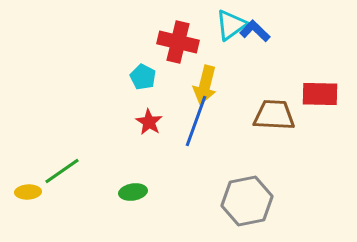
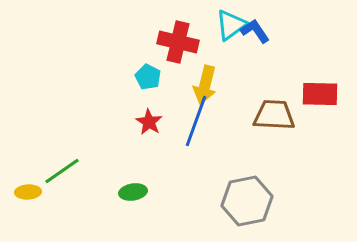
blue L-shape: rotated 12 degrees clockwise
cyan pentagon: moved 5 px right
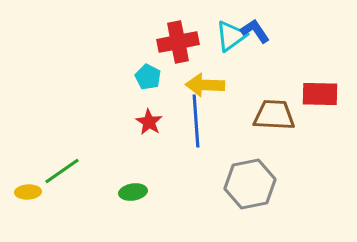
cyan triangle: moved 11 px down
red cross: rotated 24 degrees counterclockwise
yellow arrow: rotated 78 degrees clockwise
blue line: rotated 24 degrees counterclockwise
gray hexagon: moved 3 px right, 17 px up
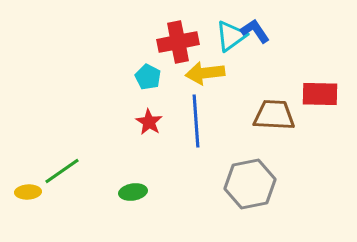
yellow arrow: moved 12 px up; rotated 9 degrees counterclockwise
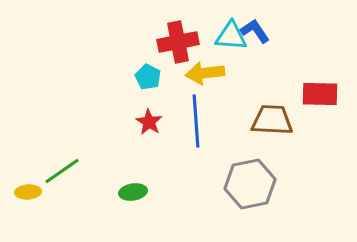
cyan triangle: rotated 40 degrees clockwise
brown trapezoid: moved 2 px left, 5 px down
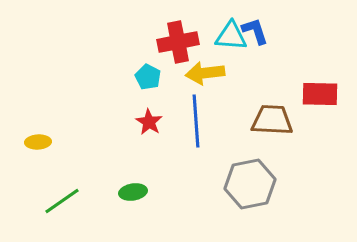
blue L-shape: rotated 16 degrees clockwise
green line: moved 30 px down
yellow ellipse: moved 10 px right, 50 px up
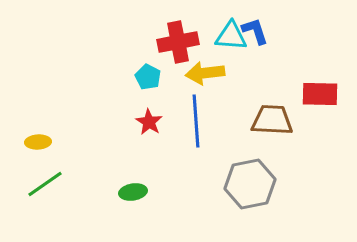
green line: moved 17 px left, 17 px up
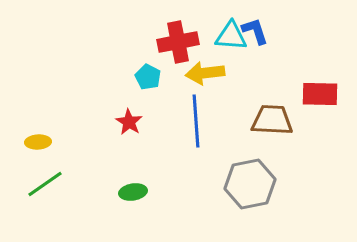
red star: moved 20 px left
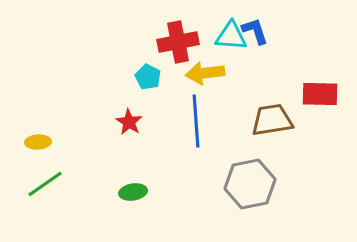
brown trapezoid: rotated 12 degrees counterclockwise
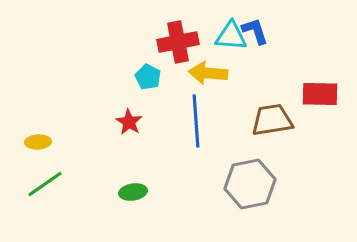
yellow arrow: moved 3 px right; rotated 12 degrees clockwise
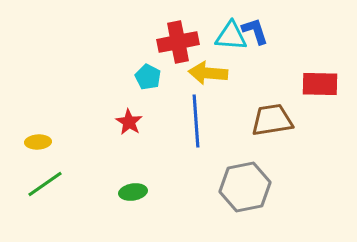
red rectangle: moved 10 px up
gray hexagon: moved 5 px left, 3 px down
